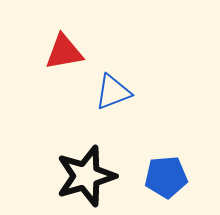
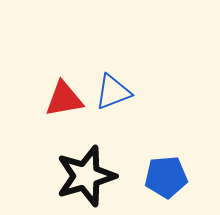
red triangle: moved 47 px down
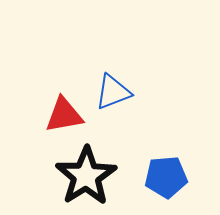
red triangle: moved 16 px down
black star: rotated 16 degrees counterclockwise
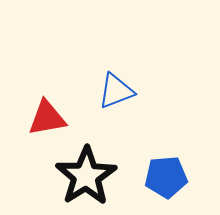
blue triangle: moved 3 px right, 1 px up
red triangle: moved 17 px left, 3 px down
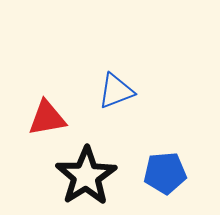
blue pentagon: moved 1 px left, 4 px up
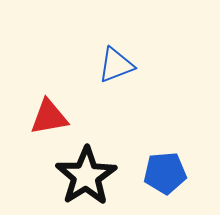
blue triangle: moved 26 px up
red triangle: moved 2 px right, 1 px up
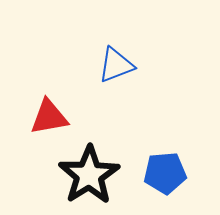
black star: moved 3 px right, 1 px up
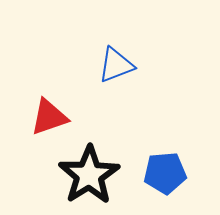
red triangle: rotated 9 degrees counterclockwise
